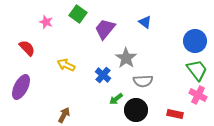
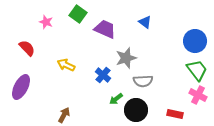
purple trapezoid: rotated 75 degrees clockwise
gray star: rotated 20 degrees clockwise
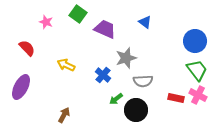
red rectangle: moved 1 px right, 16 px up
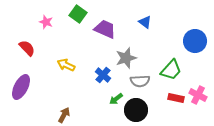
green trapezoid: moved 26 px left; rotated 80 degrees clockwise
gray semicircle: moved 3 px left
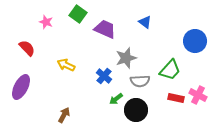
green trapezoid: moved 1 px left
blue cross: moved 1 px right, 1 px down
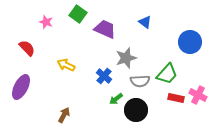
blue circle: moved 5 px left, 1 px down
green trapezoid: moved 3 px left, 4 px down
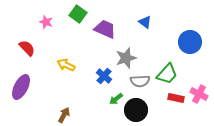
pink cross: moved 1 px right, 1 px up
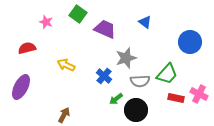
red semicircle: rotated 60 degrees counterclockwise
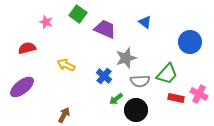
purple ellipse: moved 1 px right; rotated 25 degrees clockwise
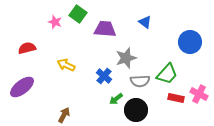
pink star: moved 9 px right
purple trapezoid: rotated 20 degrees counterclockwise
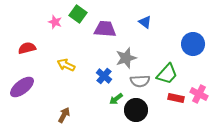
blue circle: moved 3 px right, 2 px down
